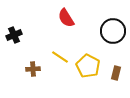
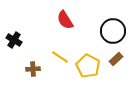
red semicircle: moved 1 px left, 2 px down
black cross: moved 5 px down; rotated 35 degrees counterclockwise
brown rectangle: moved 14 px up; rotated 32 degrees clockwise
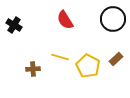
black circle: moved 12 px up
black cross: moved 15 px up
yellow line: rotated 18 degrees counterclockwise
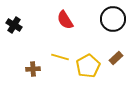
brown rectangle: moved 1 px up
yellow pentagon: rotated 15 degrees clockwise
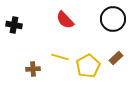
red semicircle: rotated 12 degrees counterclockwise
black cross: rotated 21 degrees counterclockwise
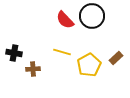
black circle: moved 21 px left, 3 px up
black cross: moved 28 px down
yellow line: moved 2 px right, 5 px up
yellow pentagon: moved 1 px right, 1 px up
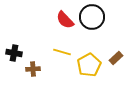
black circle: moved 1 px down
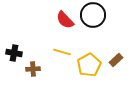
black circle: moved 1 px right, 2 px up
brown rectangle: moved 2 px down
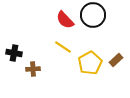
yellow line: moved 1 px right, 5 px up; rotated 18 degrees clockwise
yellow pentagon: moved 1 px right, 2 px up
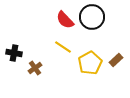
black circle: moved 1 px left, 2 px down
brown cross: moved 2 px right, 1 px up; rotated 32 degrees counterclockwise
